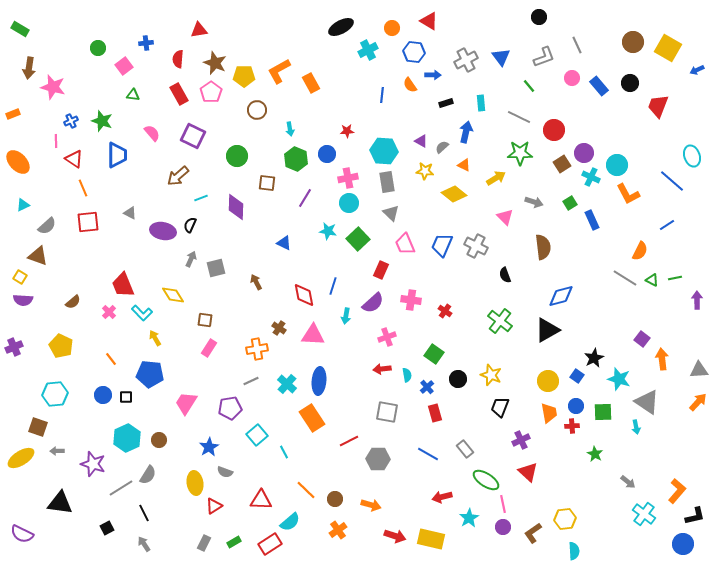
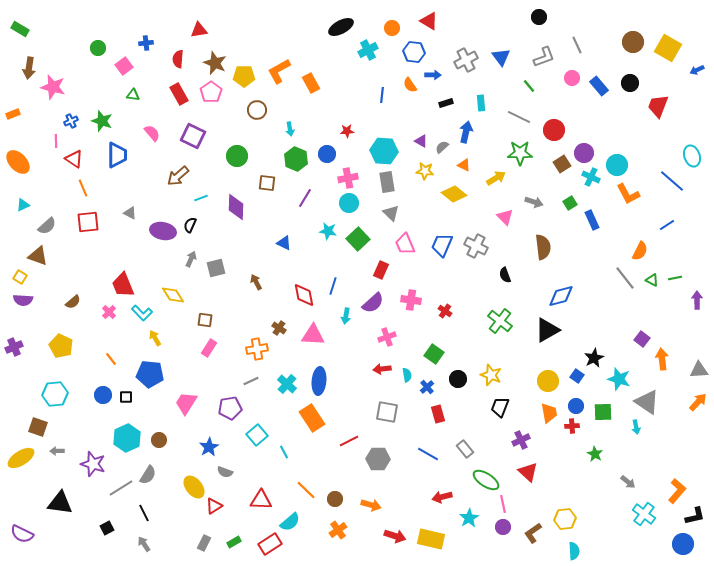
gray line at (625, 278): rotated 20 degrees clockwise
red rectangle at (435, 413): moved 3 px right, 1 px down
yellow ellipse at (195, 483): moved 1 px left, 4 px down; rotated 30 degrees counterclockwise
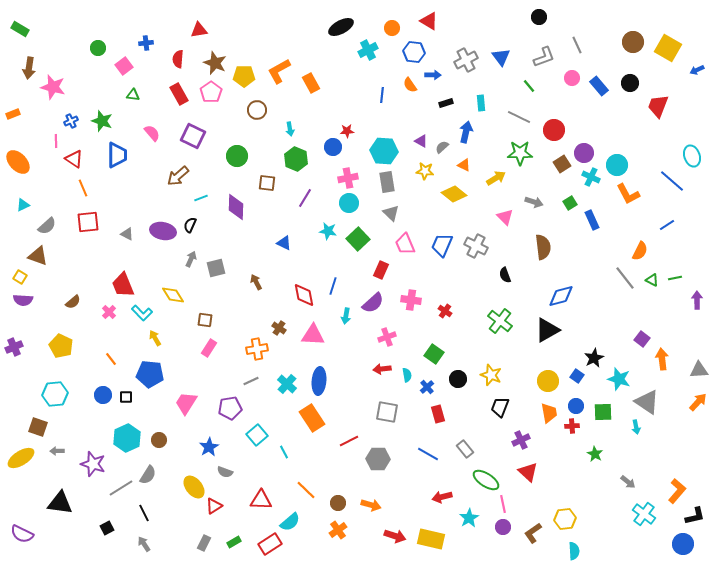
blue circle at (327, 154): moved 6 px right, 7 px up
gray triangle at (130, 213): moved 3 px left, 21 px down
brown circle at (335, 499): moved 3 px right, 4 px down
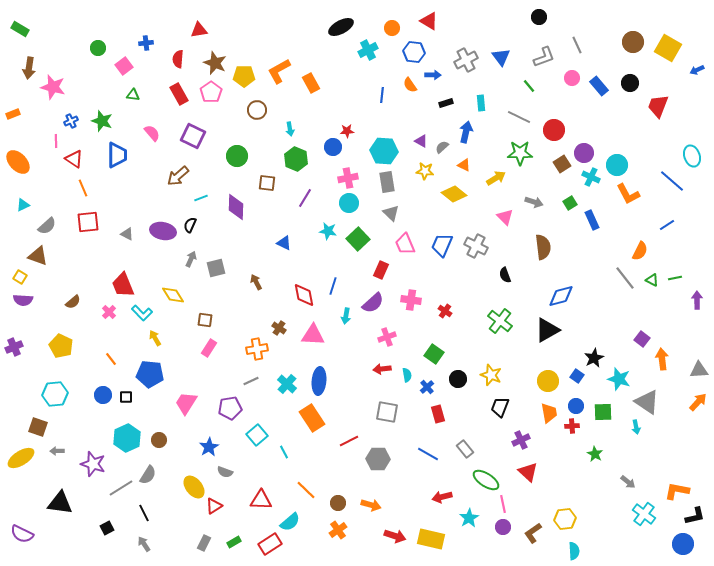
orange L-shape at (677, 491): rotated 120 degrees counterclockwise
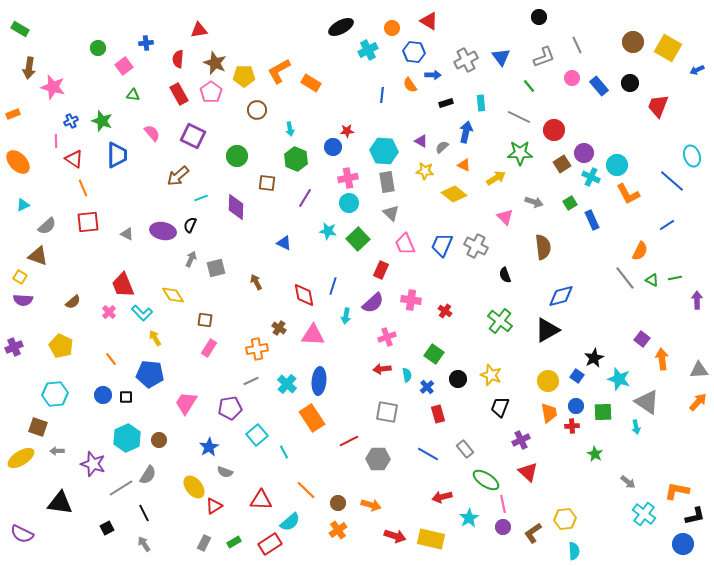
orange rectangle at (311, 83): rotated 30 degrees counterclockwise
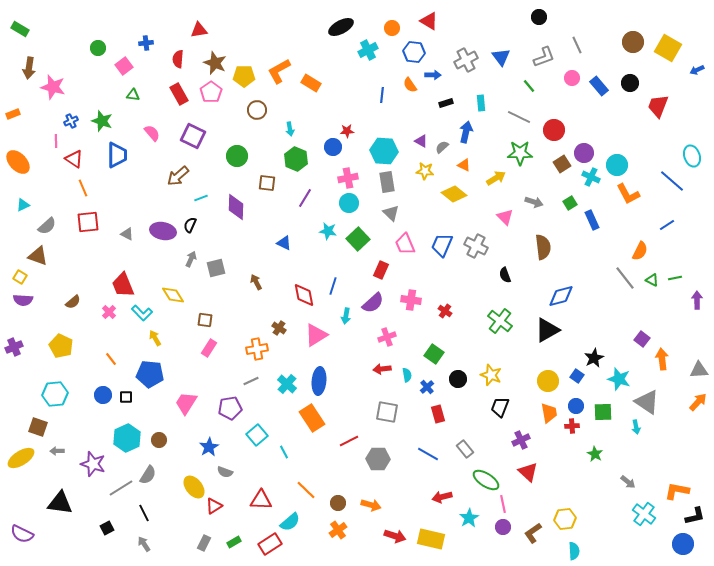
pink triangle at (313, 335): moved 3 px right; rotated 35 degrees counterclockwise
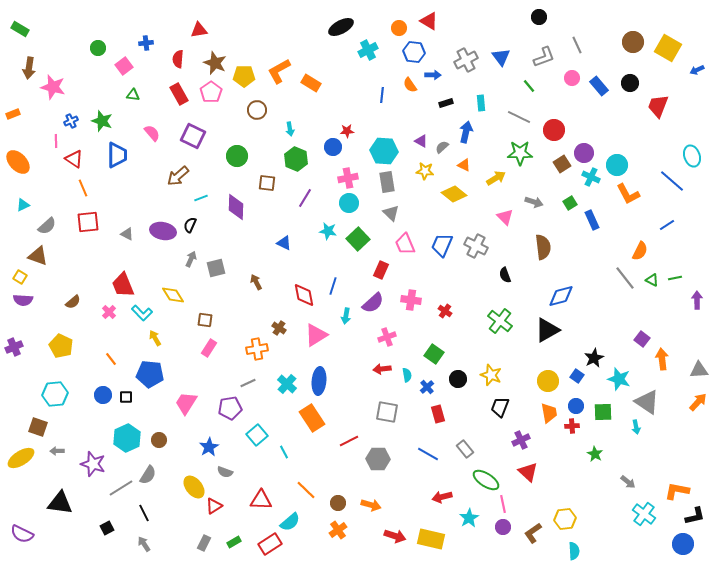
orange circle at (392, 28): moved 7 px right
gray line at (251, 381): moved 3 px left, 2 px down
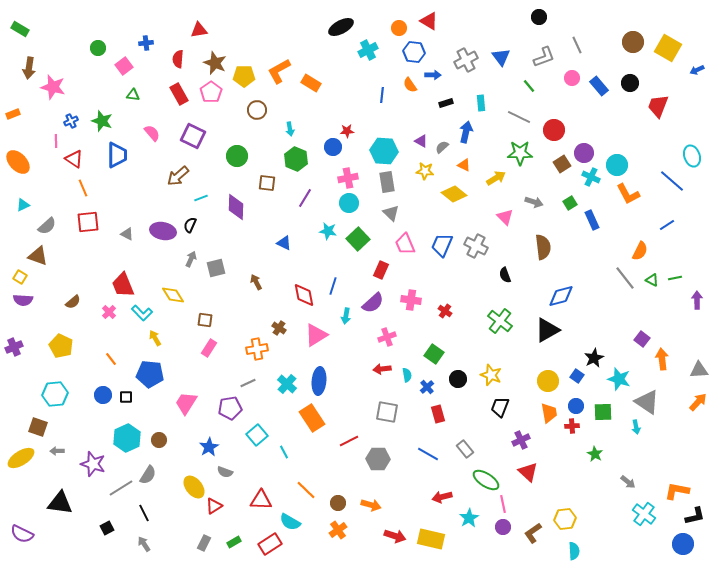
cyan semicircle at (290, 522): rotated 70 degrees clockwise
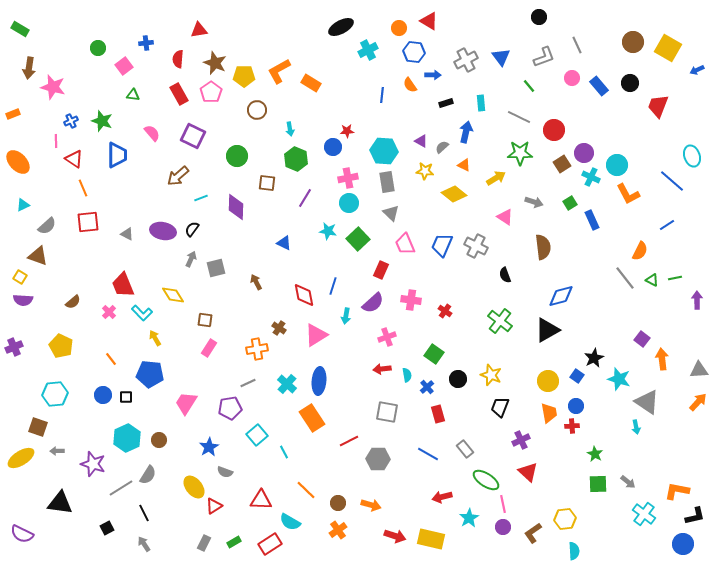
pink triangle at (505, 217): rotated 12 degrees counterclockwise
black semicircle at (190, 225): moved 2 px right, 4 px down; rotated 14 degrees clockwise
green square at (603, 412): moved 5 px left, 72 px down
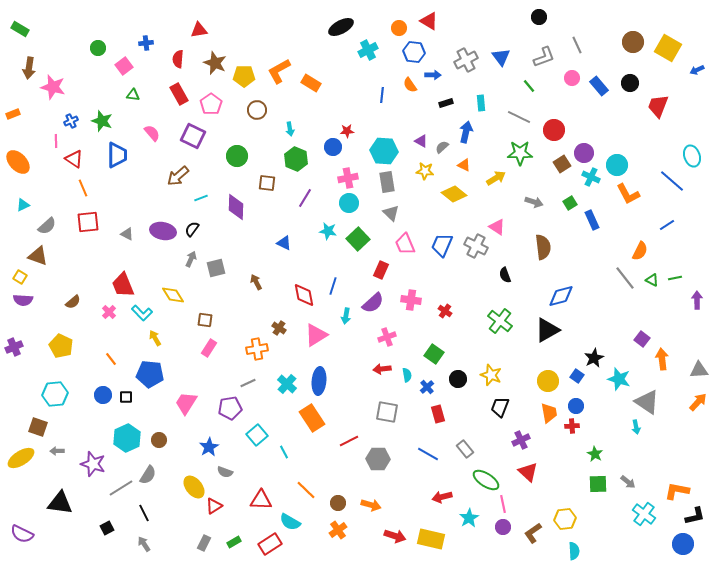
pink pentagon at (211, 92): moved 12 px down
pink triangle at (505, 217): moved 8 px left, 10 px down
